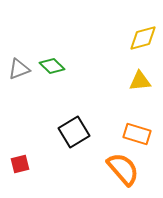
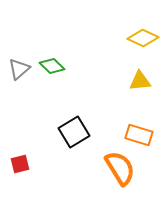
yellow diamond: rotated 40 degrees clockwise
gray triangle: rotated 20 degrees counterclockwise
orange rectangle: moved 2 px right, 1 px down
orange semicircle: moved 3 px left, 1 px up; rotated 9 degrees clockwise
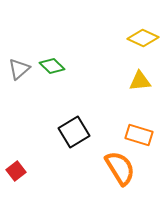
red square: moved 4 px left, 7 px down; rotated 24 degrees counterclockwise
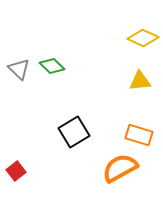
gray triangle: rotated 35 degrees counterclockwise
orange semicircle: rotated 87 degrees counterclockwise
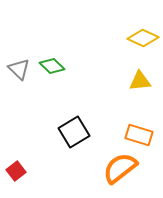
orange semicircle: rotated 9 degrees counterclockwise
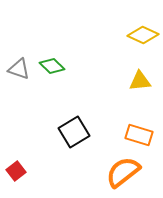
yellow diamond: moved 3 px up
gray triangle: rotated 25 degrees counterclockwise
orange semicircle: moved 3 px right, 4 px down
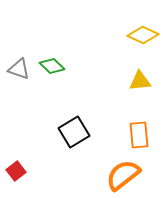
orange rectangle: rotated 68 degrees clockwise
orange semicircle: moved 3 px down
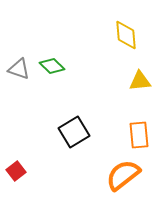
yellow diamond: moved 17 px left; rotated 60 degrees clockwise
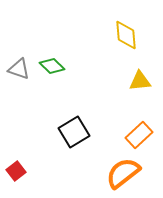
orange rectangle: rotated 52 degrees clockwise
orange semicircle: moved 2 px up
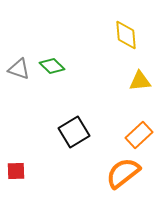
red square: rotated 36 degrees clockwise
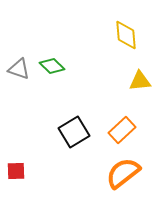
orange rectangle: moved 17 px left, 5 px up
